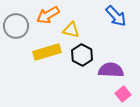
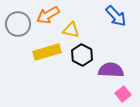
gray circle: moved 2 px right, 2 px up
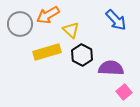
blue arrow: moved 4 px down
gray circle: moved 2 px right
yellow triangle: rotated 30 degrees clockwise
purple semicircle: moved 2 px up
pink square: moved 1 px right, 2 px up
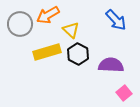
black hexagon: moved 4 px left, 1 px up
purple semicircle: moved 3 px up
pink square: moved 1 px down
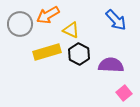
yellow triangle: rotated 18 degrees counterclockwise
black hexagon: moved 1 px right
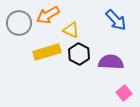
gray circle: moved 1 px left, 1 px up
purple semicircle: moved 3 px up
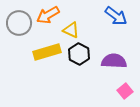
blue arrow: moved 4 px up; rotated 10 degrees counterclockwise
purple semicircle: moved 3 px right, 1 px up
pink square: moved 1 px right, 2 px up
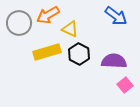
yellow triangle: moved 1 px left, 1 px up
pink square: moved 6 px up
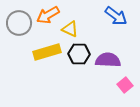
black hexagon: rotated 25 degrees counterclockwise
purple semicircle: moved 6 px left, 1 px up
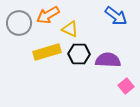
pink square: moved 1 px right, 1 px down
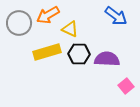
purple semicircle: moved 1 px left, 1 px up
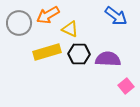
purple semicircle: moved 1 px right
